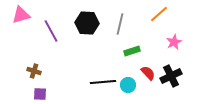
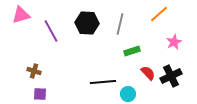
cyan circle: moved 9 px down
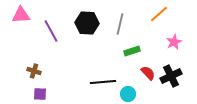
pink triangle: rotated 12 degrees clockwise
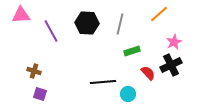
black cross: moved 11 px up
purple square: rotated 16 degrees clockwise
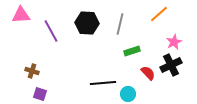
brown cross: moved 2 px left
black line: moved 1 px down
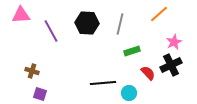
cyan circle: moved 1 px right, 1 px up
